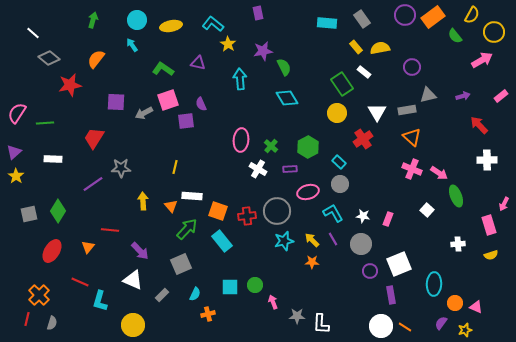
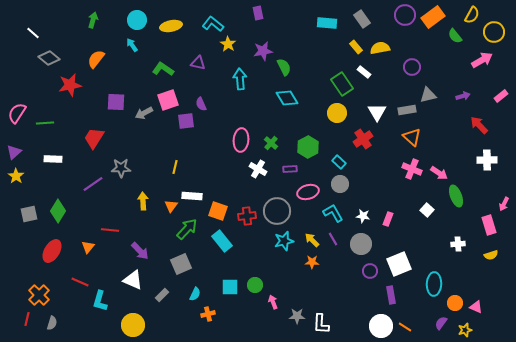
green cross at (271, 146): moved 3 px up
orange triangle at (171, 206): rotated 16 degrees clockwise
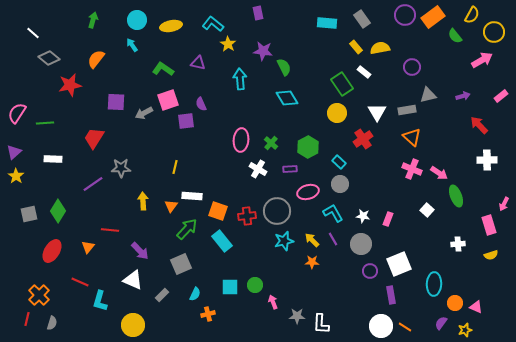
purple star at (263, 51): rotated 18 degrees clockwise
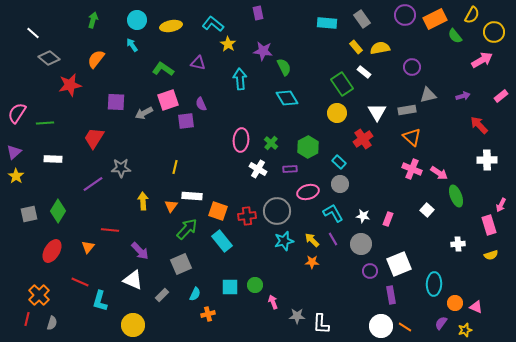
orange rectangle at (433, 17): moved 2 px right, 2 px down; rotated 10 degrees clockwise
pink arrow at (504, 204): moved 3 px left, 1 px down
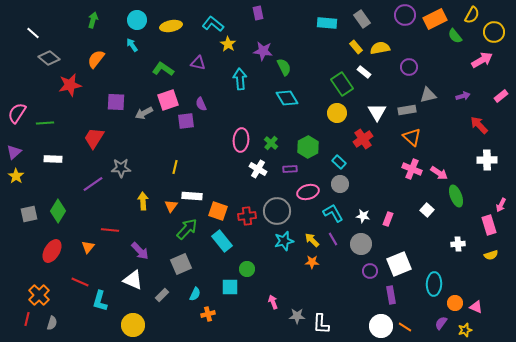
purple circle at (412, 67): moved 3 px left
green circle at (255, 285): moved 8 px left, 16 px up
